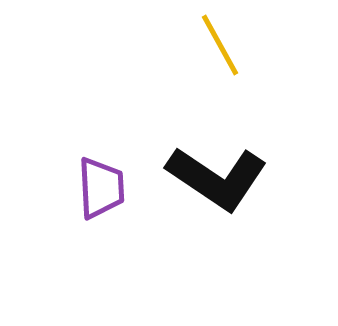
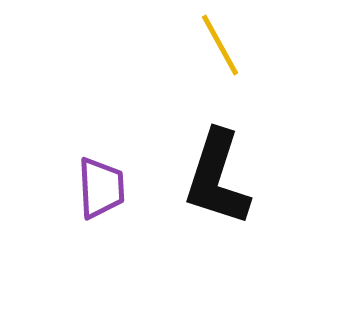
black L-shape: rotated 74 degrees clockwise
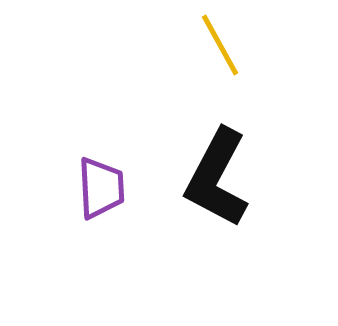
black L-shape: rotated 10 degrees clockwise
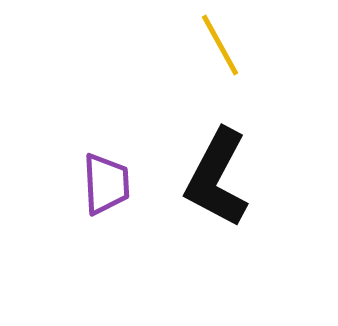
purple trapezoid: moved 5 px right, 4 px up
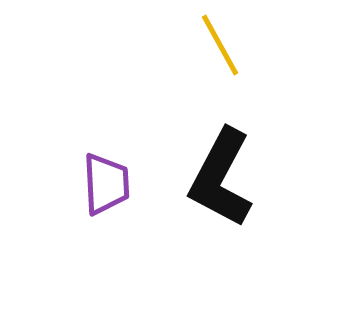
black L-shape: moved 4 px right
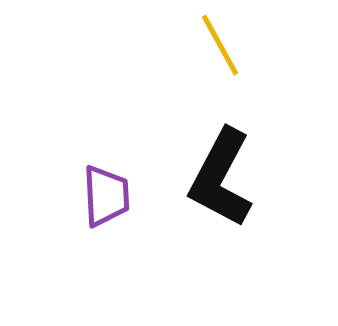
purple trapezoid: moved 12 px down
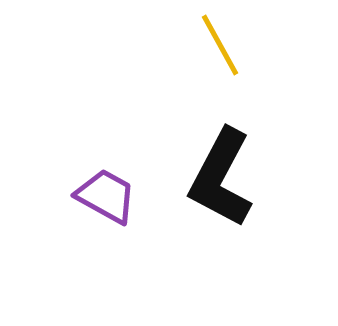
purple trapezoid: rotated 58 degrees counterclockwise
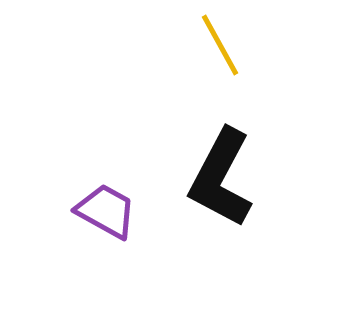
purple trapezoid: moved 15 px down
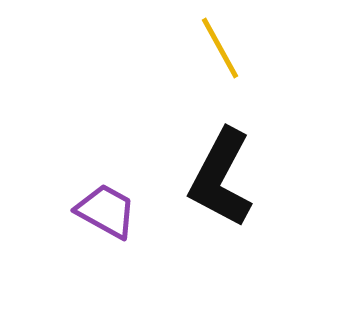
yellow line: moved 3 px down
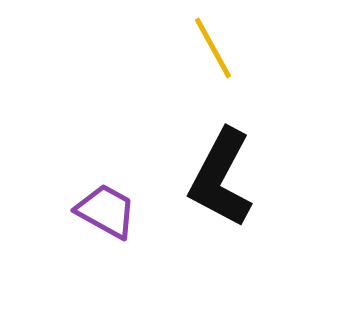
yellow line: moved 7 px left
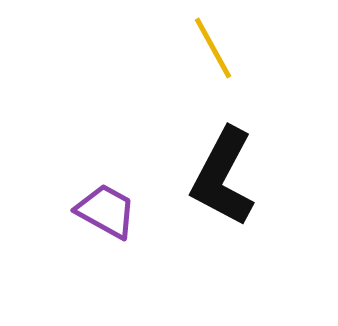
black L-shape: moved 2 px right, 1 px up
